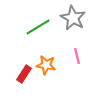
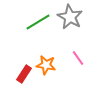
gray star: moved 3 px left, 1 px up
green line: moved 5 px up
pink line: moved 1 px right, 2 px down; rotated 21 degrees counterclockwise
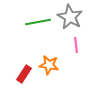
green line: rotated 20 degrees clockwise
pink line: moved 2 px left, 13 px up; rotated 28 degrees clockwise
orange star: moved 3 px right
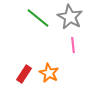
green line: moved 4 px up; rotated 50 degrees clockwise
pink line: moved 3 px left
orange star: moved 8 px down; rotated 18 degrees clockwise
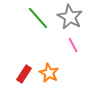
green line: rotated 10 degrees clockwise
pink line: rotated 21 degrees counterclockwise
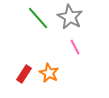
pink line: moved 2 px right, 2 px down
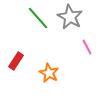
pink line: moved 12 px right
red rectangle: moved 8 px left, 13 px up
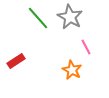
pink line: moved 1 px left
red rectangle: rotated 24 degrees clockwise
orange star: moved 23 px right, 3 px up
